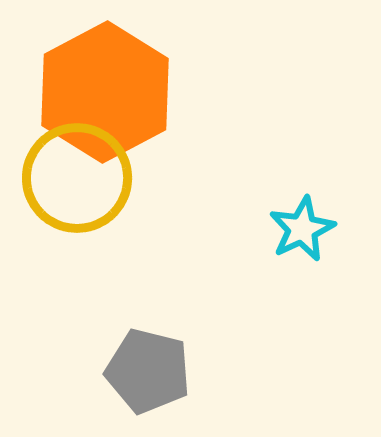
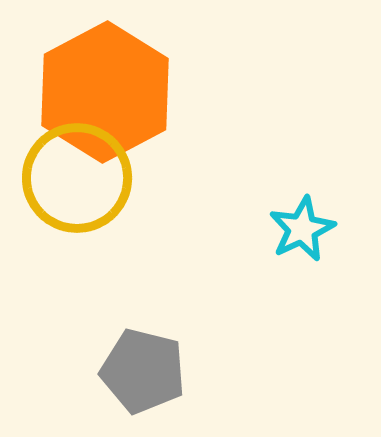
gray pentagon: moved 5 px left
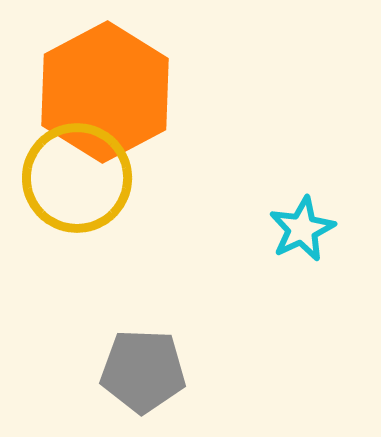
gray pentagon: rotated 12 degrees counterclockwise
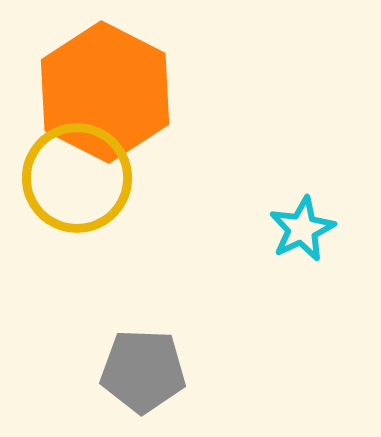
orange hexagon: rotated 5 degrees counterclockwise
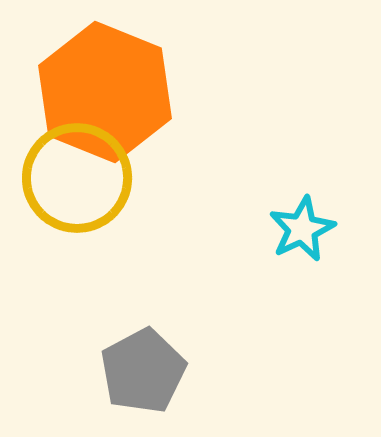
orange hexagon: rotated 5 degrees counterclockwise
gray pentagon: rotated 30 degrees counterclockwise
